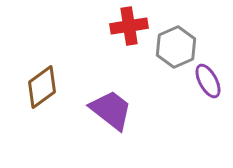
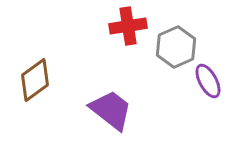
red cross: moved 1 px left
brown diamond: moved 7 px left, 7 px up
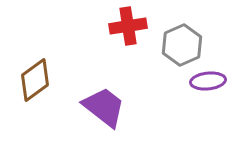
gray hexagon: moved 6 px right, 2 px up
purple ellipse: rotated 68 degrees counterclockwise
purple trapezoid: moved 7 px left, 3 px up
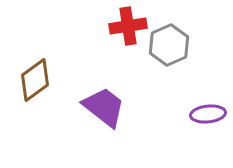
gray hexagon: moved 13 px left
purple ellipse: moved 33 px down
